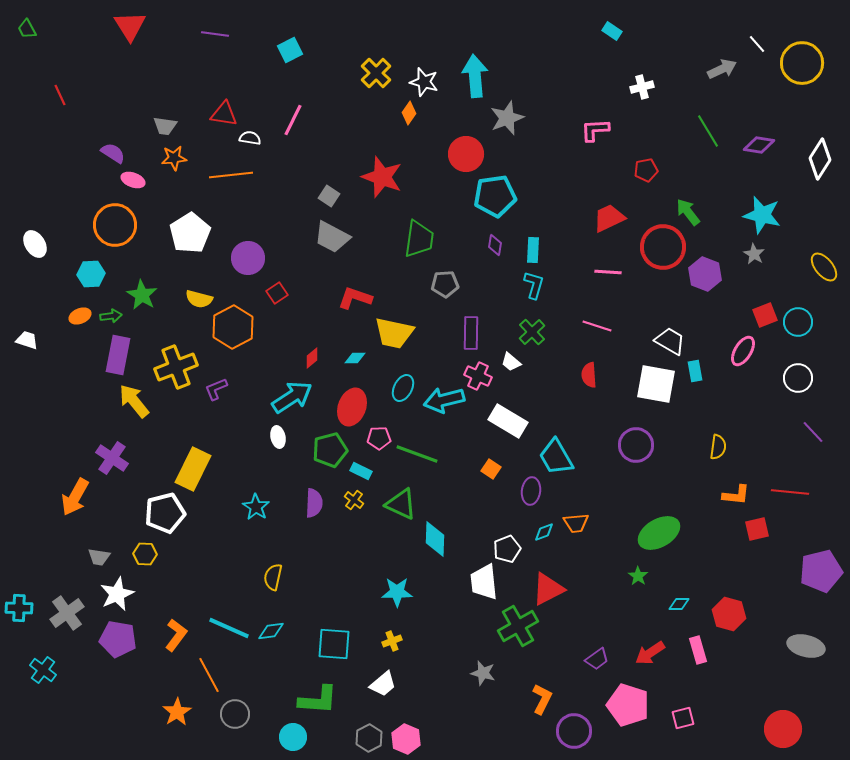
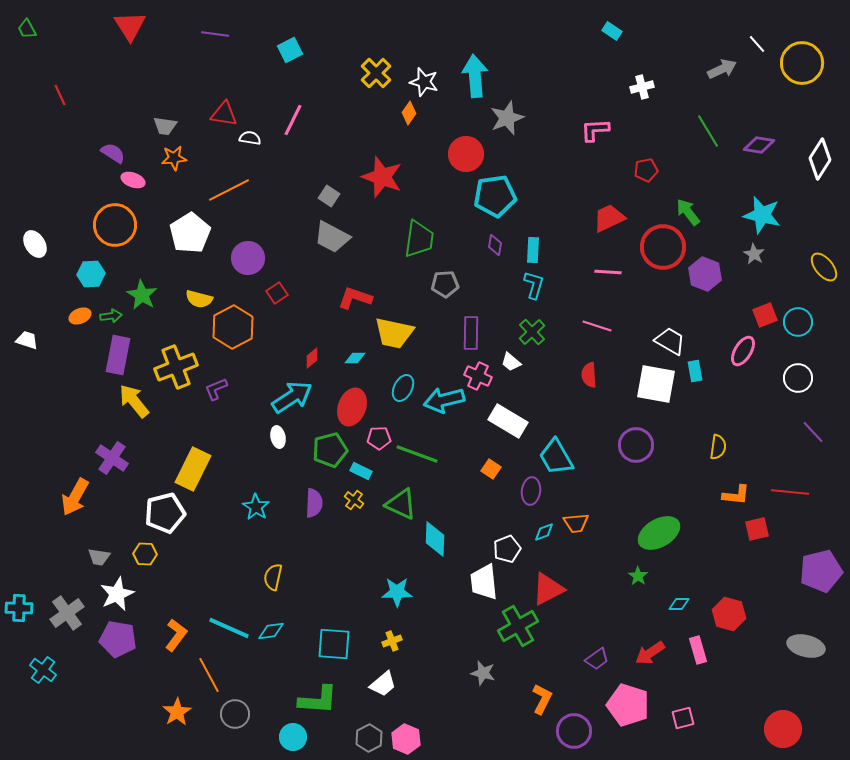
orange line at (231, 175): moved 2 px left, 15 px down; rotated 21 degrees counterclockwise
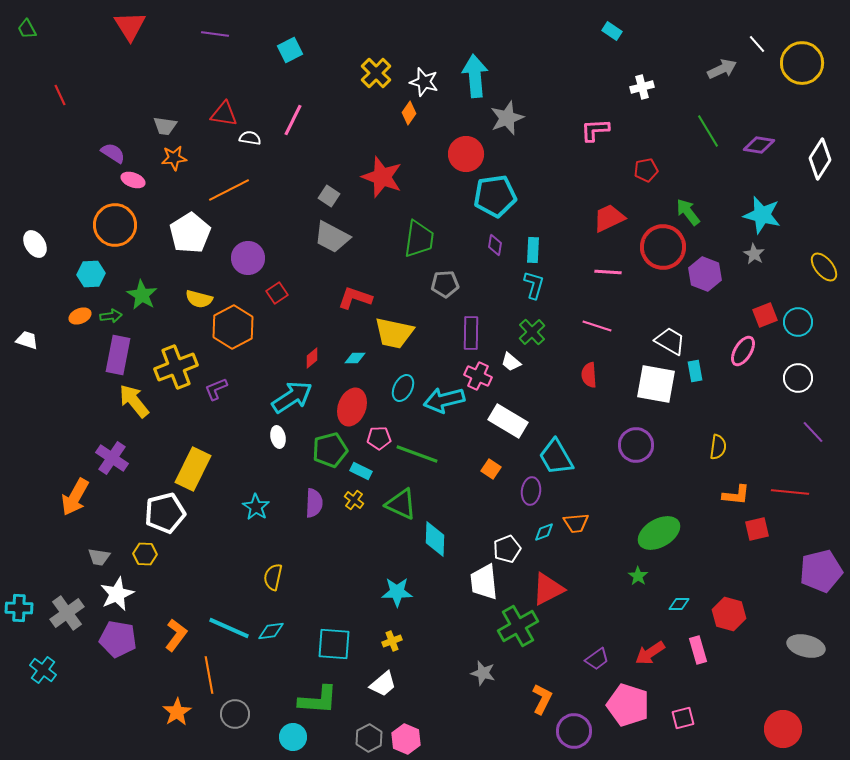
orange line at (209, 675): rotated 18 degrees clockwise
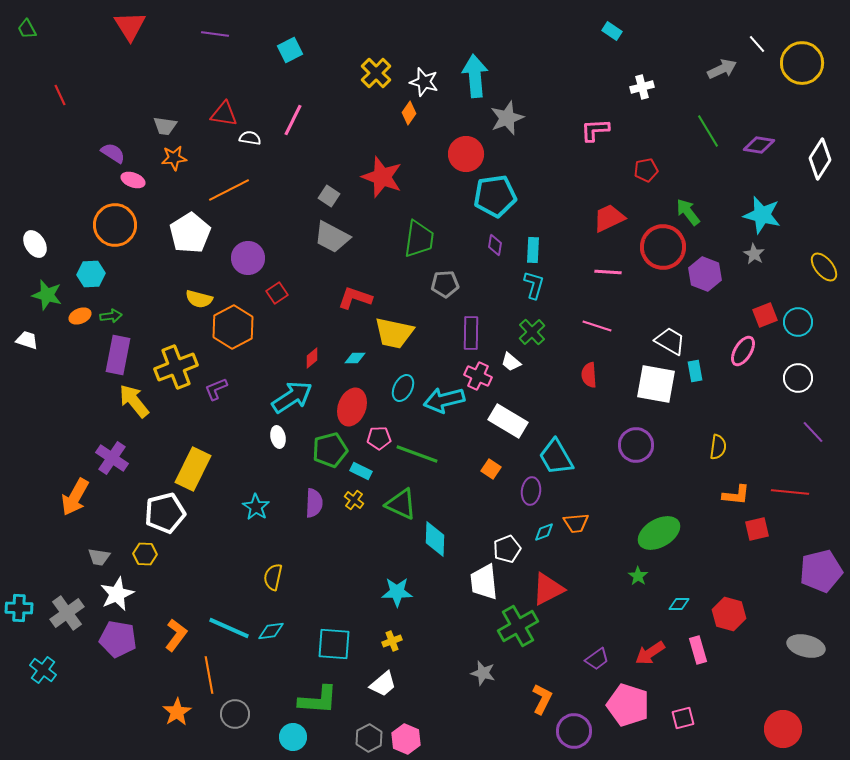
green star at (142, 295): moved 95 px left; rotated 16 degrees counterclockwise
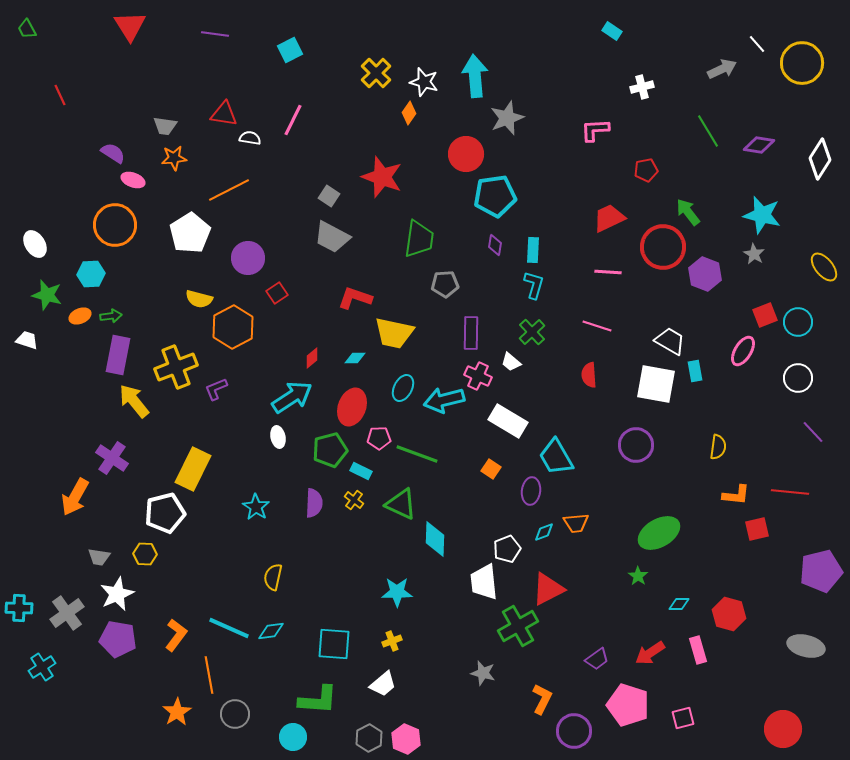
cyan cross at (43, 670): moved 1 px left, 3 px up; rotated 20 degrees clockwise
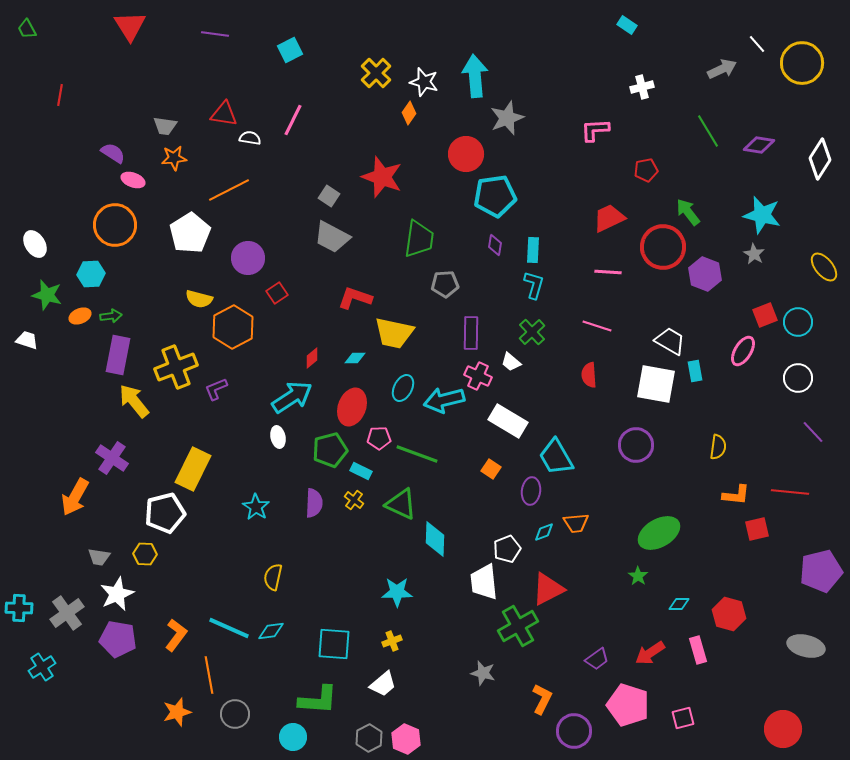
cyan rectangle at (612, 31): moved 15 px right, 6 px up
red line at (60, 95): rotated 35 degrees clockwise
orange star at (177, 712): rotated 16 degrees clockwise
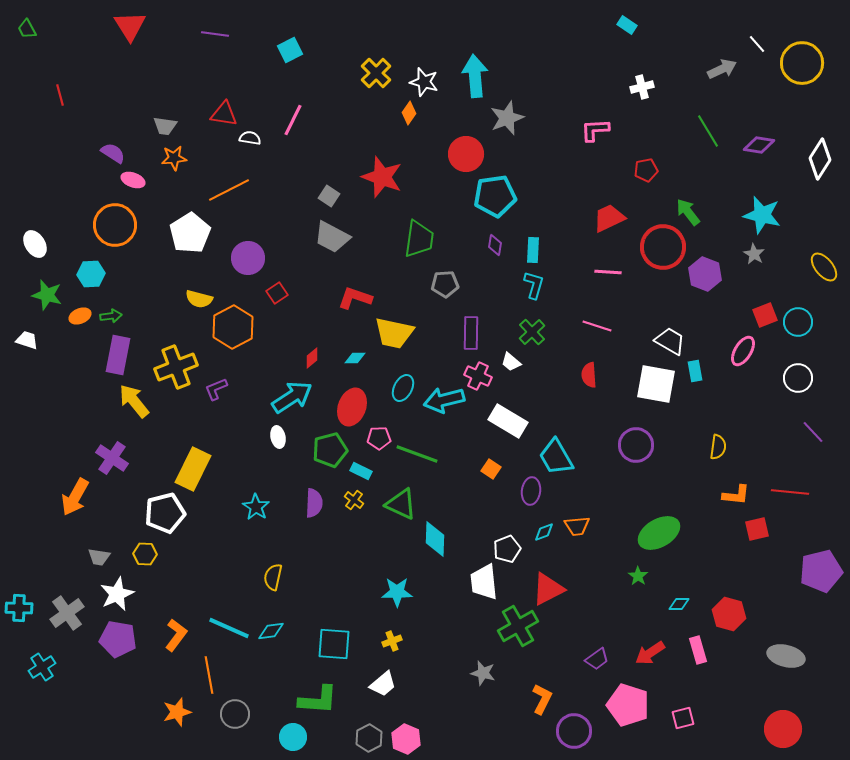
red line at (60, 95): rotated 25 degrees counterclockwise
orange trapezoid at (576, 523): moved 1 px right, 3 px down
gray ellipse at (806, 646): moved 20 px left, 10 px down
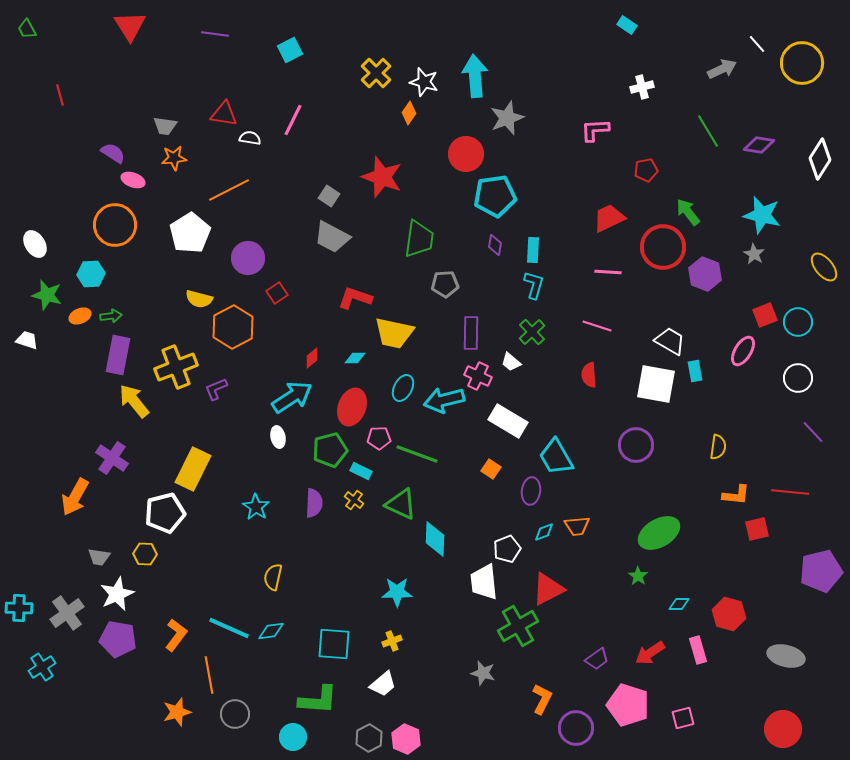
purple circle at (574, 731): moved 2 px right, 3 px up
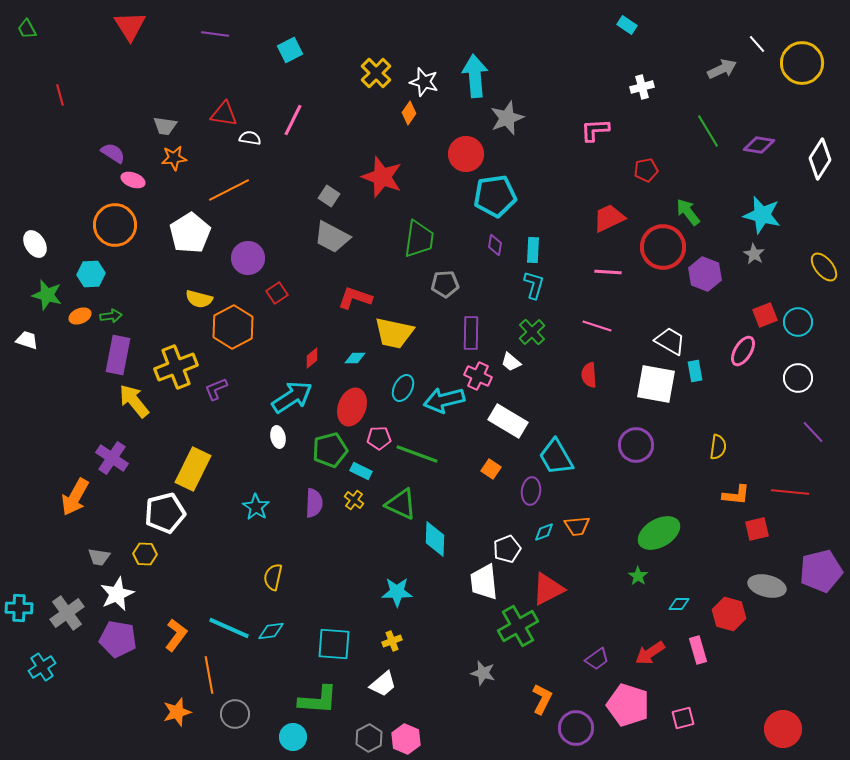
gray ellipse at (786, 656): moved 19 px left, 70 px up
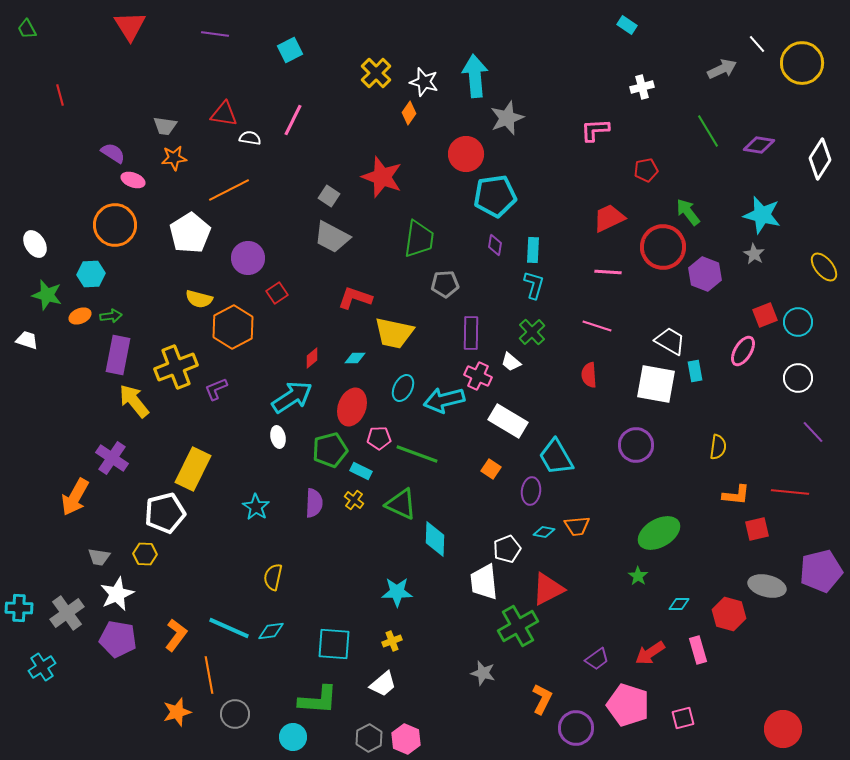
cyan diamond at (544, 532): rotated 30 degrees clockwise
